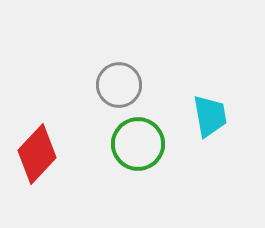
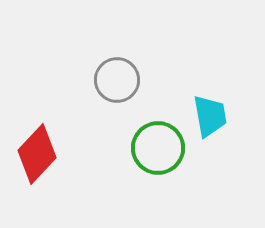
gray circle: moved 2 px left, 5 px up
green circle: moved 20 px right, 4 px down
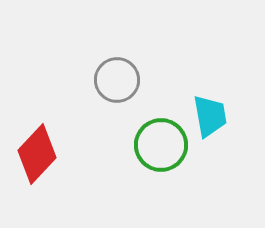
green circle: moved 3 px right, 3 px up
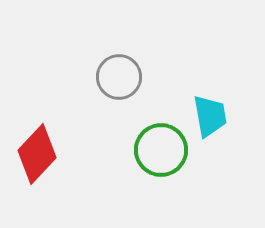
gray circle: moved 2 px right, 3 px up
green circle: moved 5 px down
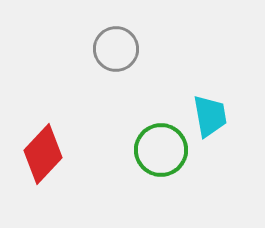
gray circle: moved 3 px left, 28 px up
red diamond: moved 6 px right
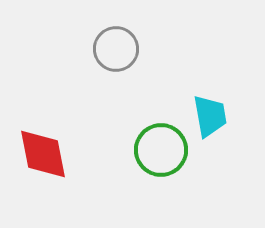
red diamond: rotated 54 degrees counterclockwise
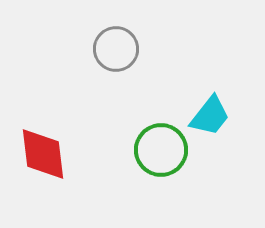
cyan trapezoid: rotated 48 degrees clockwise
red diamond: rotated 4 degrees clockwise
